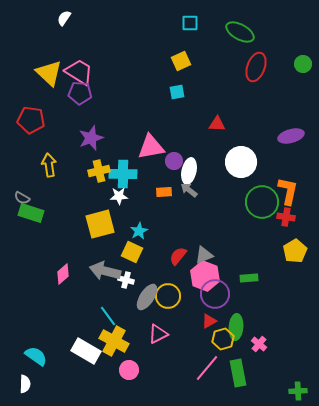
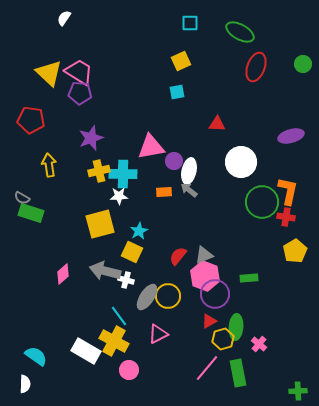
cyan line at (108, 316): moved 11 px right
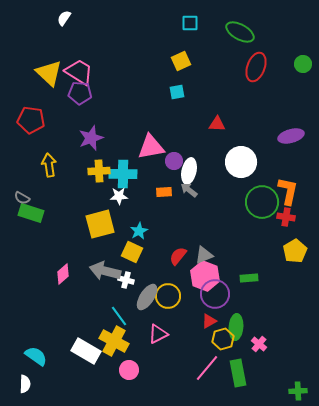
yellow cross at (99, 171): rotated 10 degrees clockwise
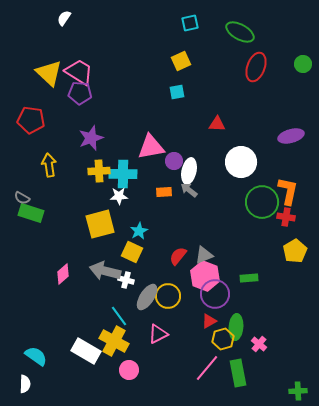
cyan square at (190, 23): rotated 12 degrees counterclockwise
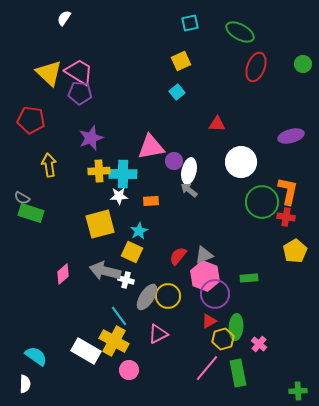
cyan square at (177, 92): rotated 28 degrees counterclockwise
orange rectangle at (164, 192): moved 13 px left, 9 px down
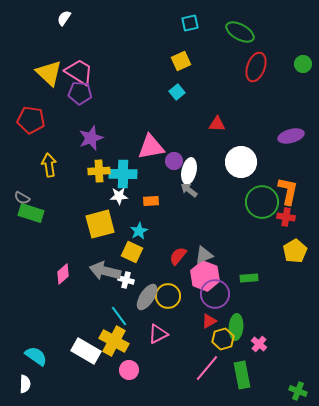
green rectangle at (238, 373): moved 4 px right, 2 px down
green cross at (298, 391): rotated 24 degrees clockwise
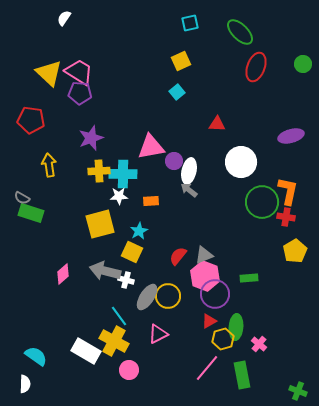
green ellipse at (240, 32): rotated 16 degrees clockwise
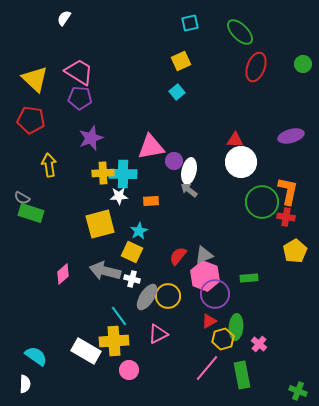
yellow triangle at (49, 73): moved 14 px left, 6 px down
purple pentagon at (80, 93): moved 5 px down
red triangle at (217, 124): moved 18 px right, 16 px down
yellow cross at (99, 171): moved 4 px right, 2 px down
white cross at (126, 280): moved 6 px right, 1 px up
yellow cross at (114, 341): rotated 32 degrees counterclockwise
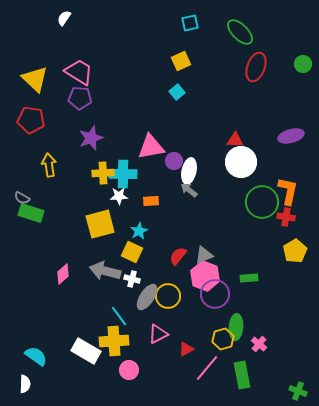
red triangle at (209, 321): moved 23 px left, 28 px down
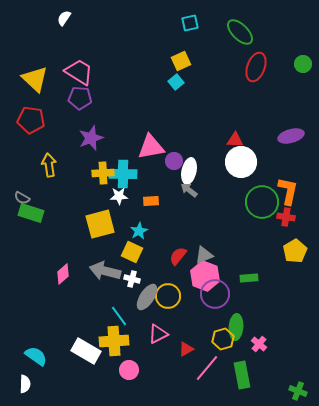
cyan square at (177, 92): moved 1 px left, 10 px up
